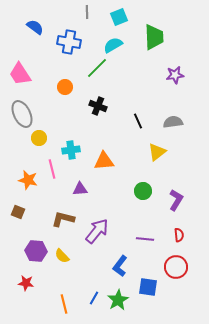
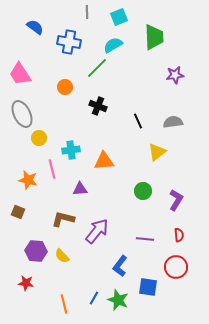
green star: rotated 20 degrees counterclockwise
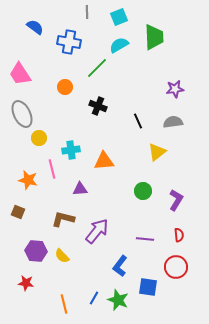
cyan semicircle: moved 6 px right
purple star: moved 14 px down
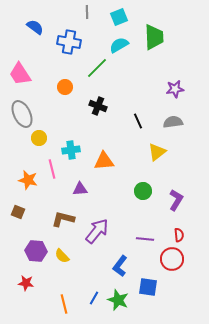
red circle: moved 4 px left, 8 px up
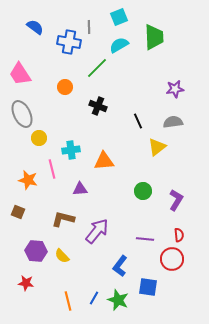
gray line: moved 2 px right, 15 px down
yellow triangle: moved 5 px up
orange line: moved 4 px right, 3 px up
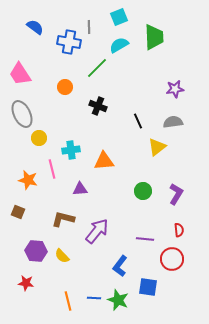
purple L-shape: moved 6 px up
red semicircle: moved 5 px up
blue line: rotated 64 degrees clockwise
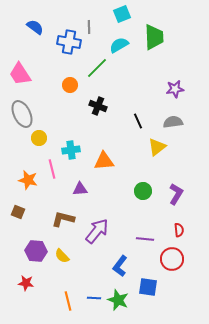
cyan square: moved 3 px right, 3 px up
orange circle: moved 5 px right, 2 px up
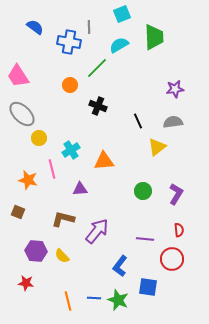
pink trapezoid: moved 2 px left, 2 px down
gray ellipse: rotated 20 degrees counterclockwise
cyan cross: rotated 24 degrees counterclockwise
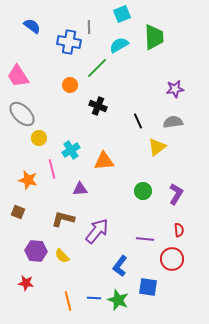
blue semicircle: moved 3 px left, 1 px up
